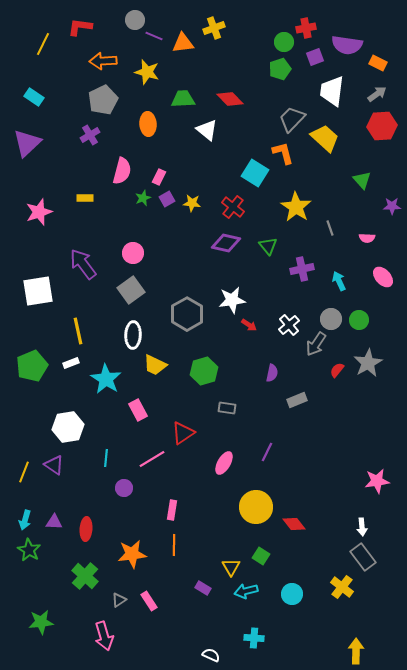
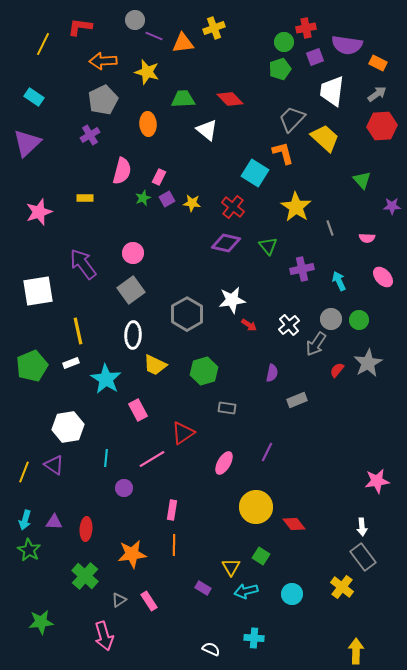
white semicircle at (211, 655): moved 6 px up
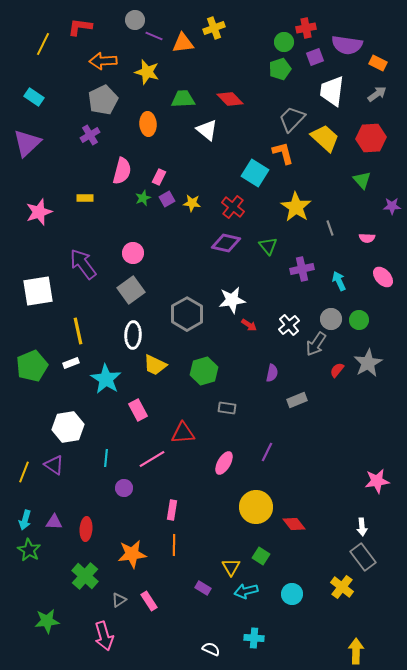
red hexagon at (382, 126): moved 11 px left, 12 px down
red triangle at (183, 433): rotated 30 degrees clockwise
green star at (41, 622): moved 6 px right, 1 px up
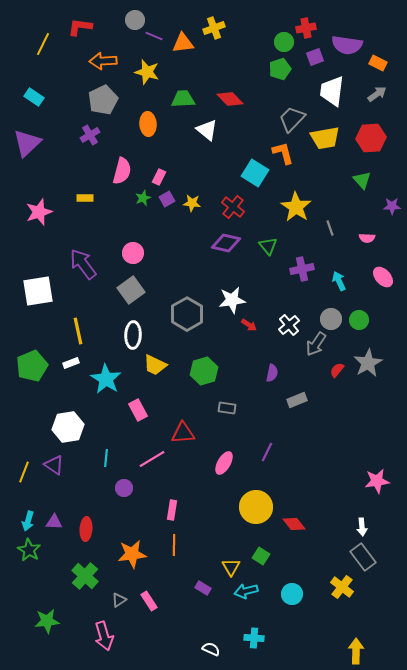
yellow trapezoid at (325, 138): rotated 128 degrees clockwise
cyan arrow at (25, 520): moved 3 px right, 1 px down
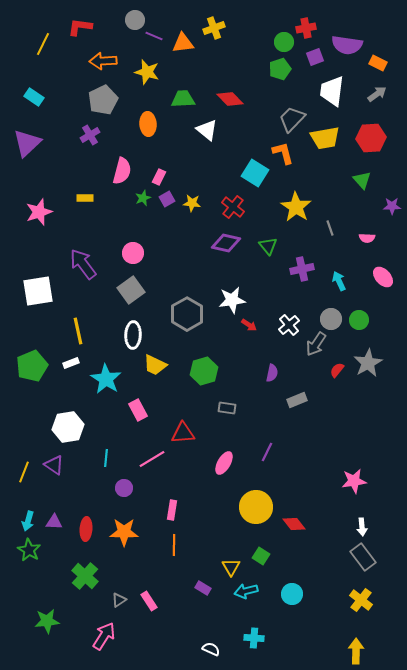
pink star at (377, 481): moved 23 px left
orange star at (132, 554): moved 8 px left, 22 px up; rotated 8 degrees clockwise
yellow cross at (342, 587): moved 19 px right, 13 px down
pink arrow at (104, 636): rotated 132 degrees counterclockwise
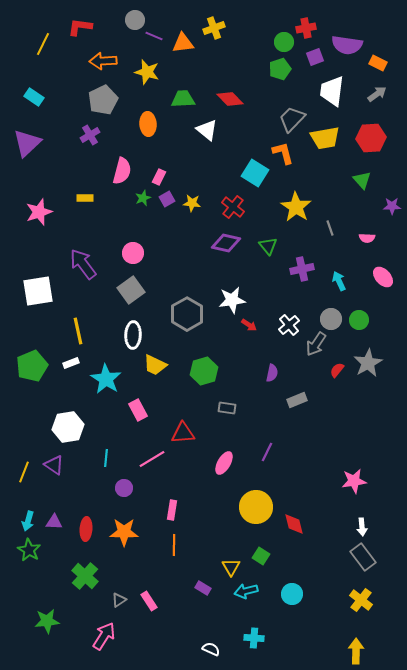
red diamond at (294, 524): rotated 25 degrees clockwise
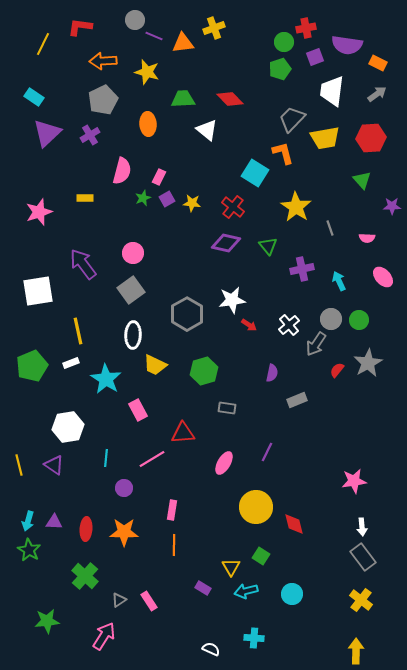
purple triangle at (27, 143): moved 20 px right, 10 px up
yellow line at (24, 472): moved 5 px left, 7 px up; rotated 35 degrees counterclockwise
